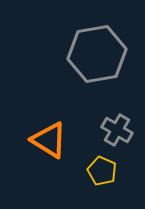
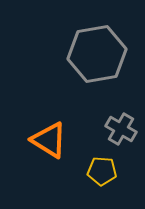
gray cross: moved 4 px right, 1 px up
yellow pentagon: rotated 20 degrees counterclockwise
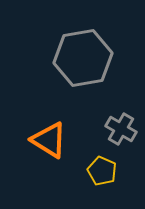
gray hexagon: moved 14 px left, 4 px down
yellow pentagon: rotated 20 degrees clockwise
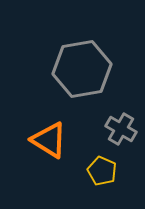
gray hexagon: moved 1 px left, 11 px down
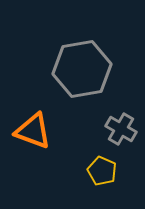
orange triangle: moved 16 px left, 9 px up; rotated 12 degrees counterclockwise
